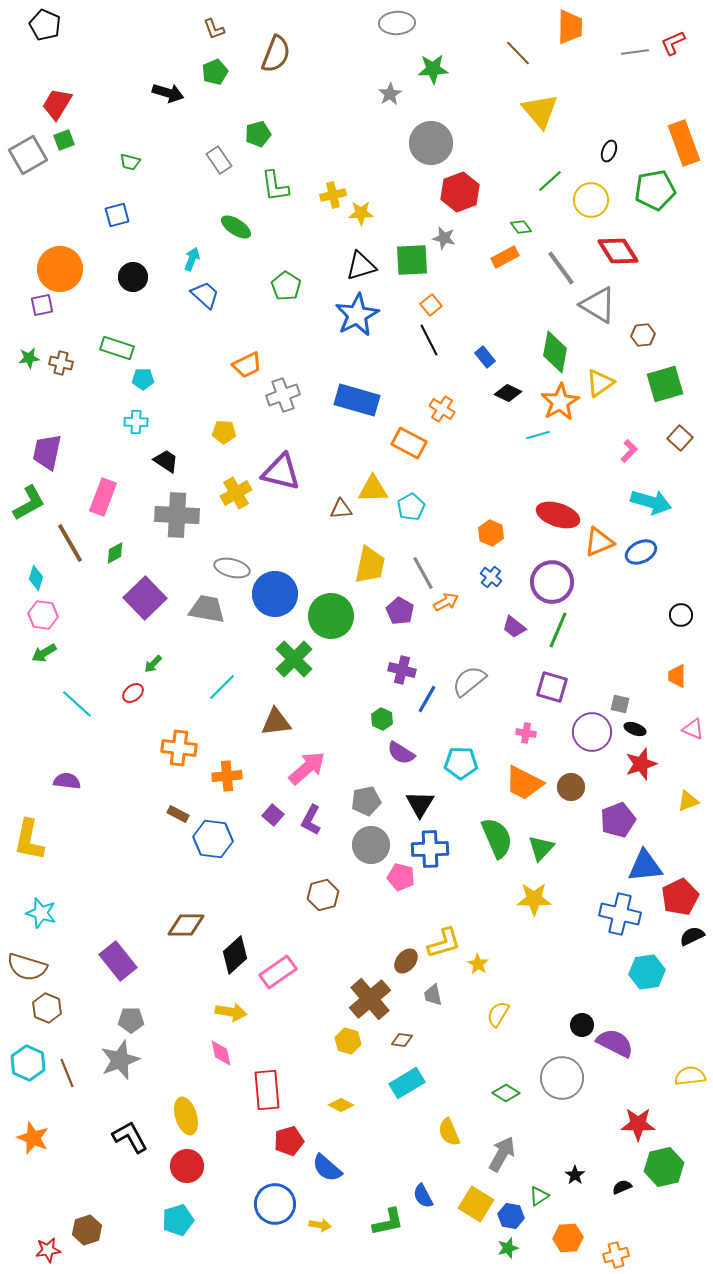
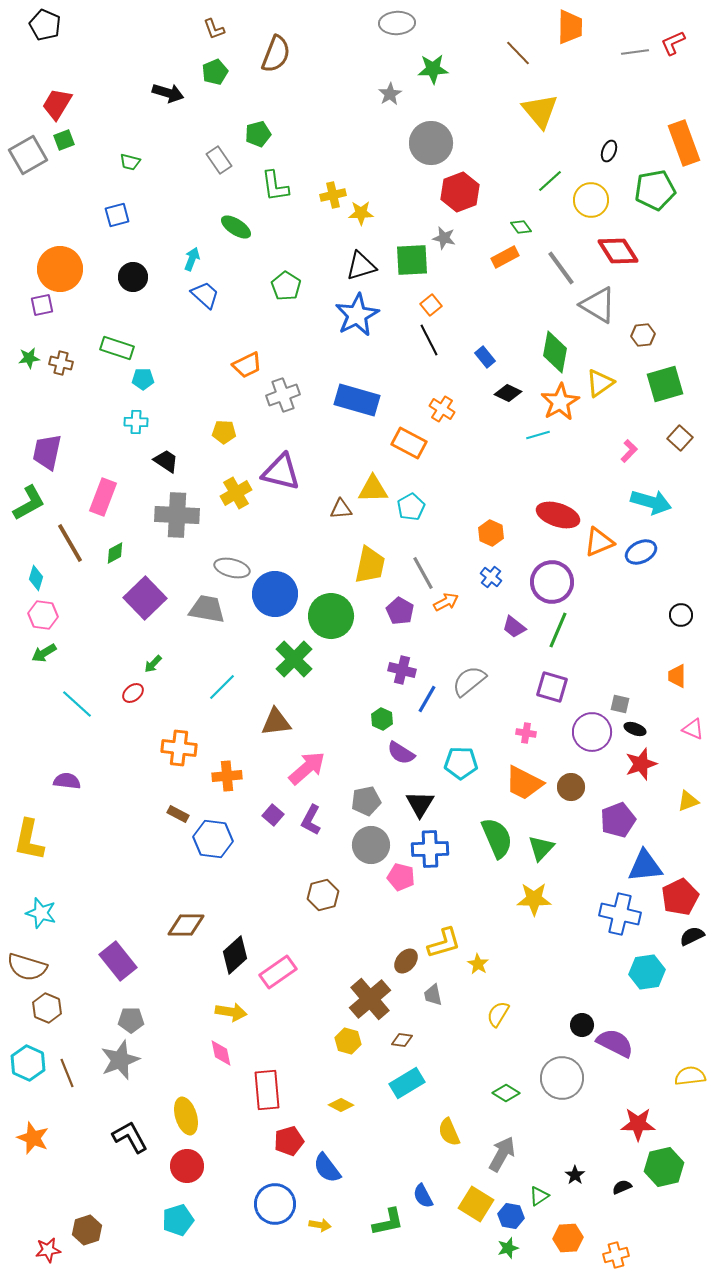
blue semicircle at (327, 1168): rotated 12 degrees clockwise
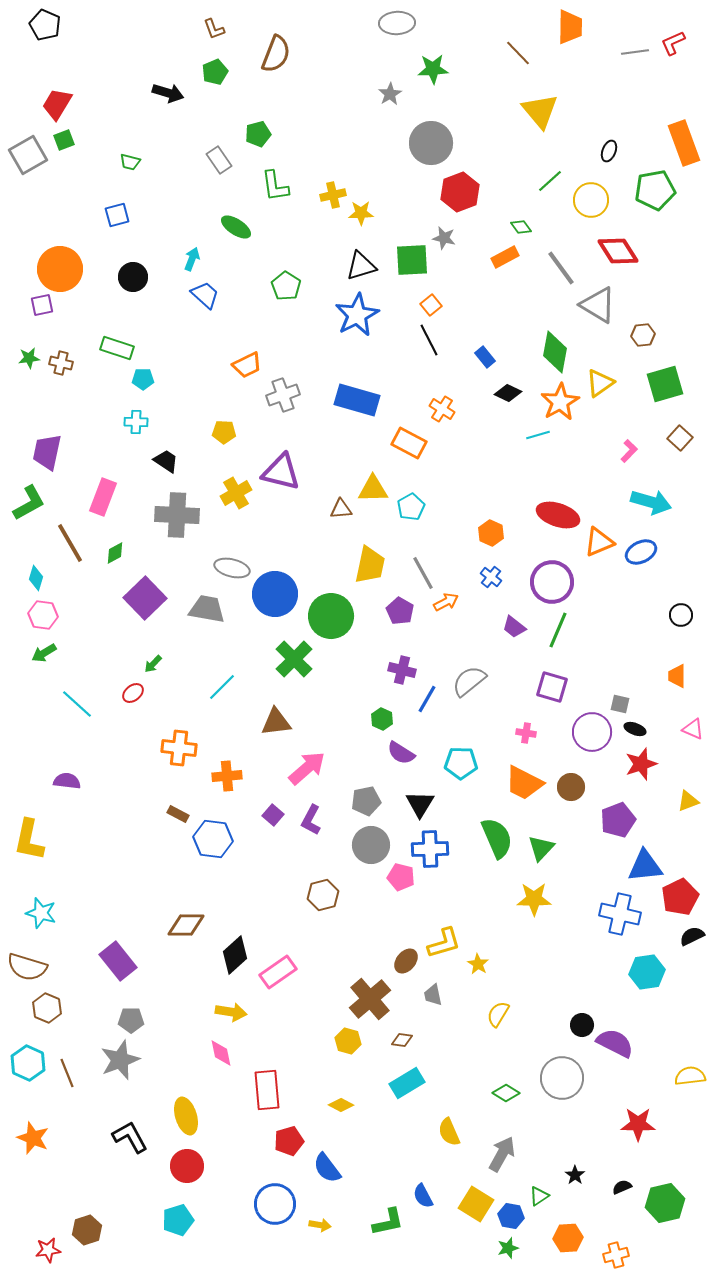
green hexagon at (664, 1167): moved 1 px right, 36 px down
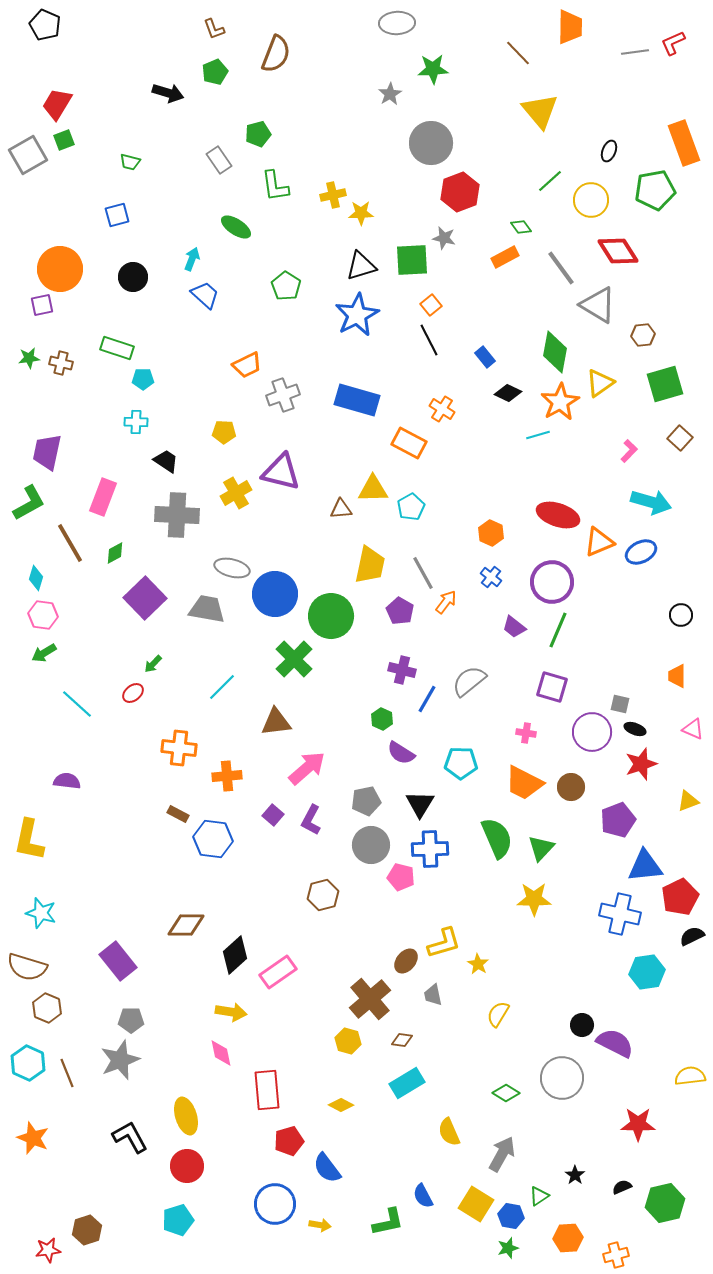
orange arrow at (446, 602): rotated 25 degrees counterclockwise
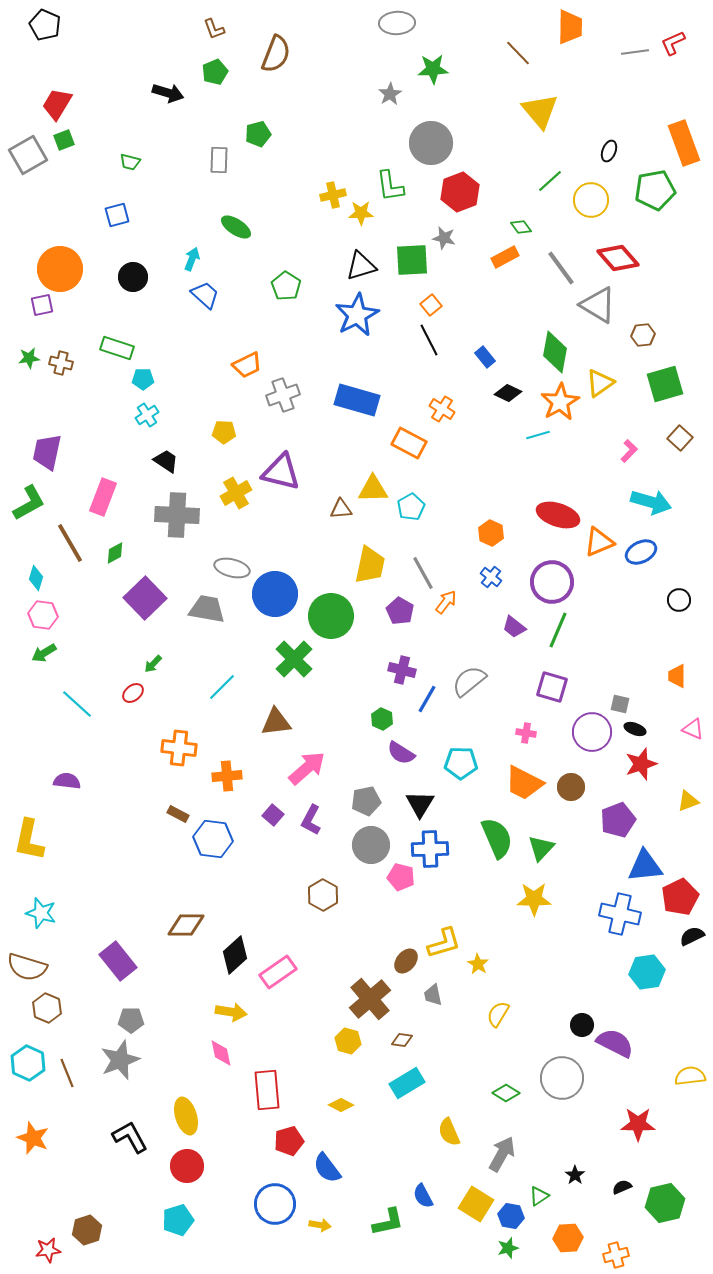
gray rectangle at (219, 160): rotated 36 degrees clockwise
green L-shape at (275, 186): moved 115 px right
red diamond at (618, 251): moved 7 px down; rotated 9 degrees counterclockwise
cyan cross at (136, 422): moved 11 px right, 7 px up; rotated 35 degrees counterclockwise
black circle at (681, 615): moved 2 px left, 15 px up
brown hexagon at (323, 895): rotated 16 degrees counterclockwise
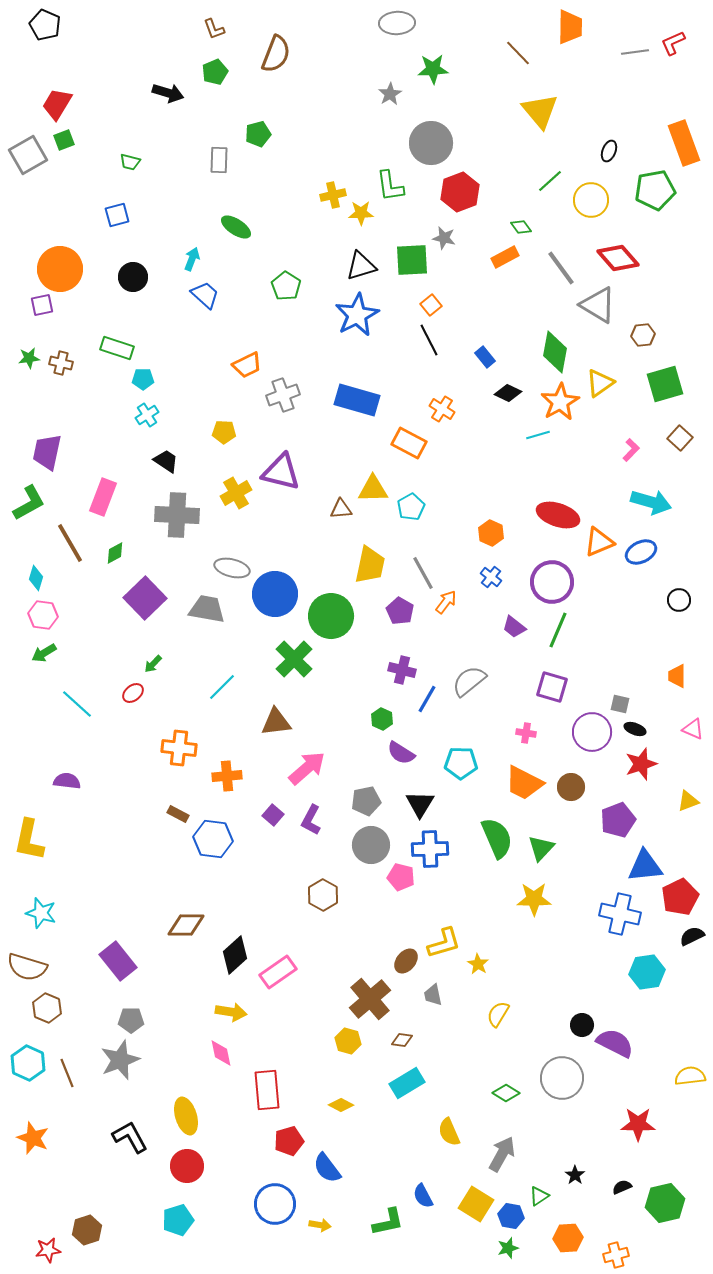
pink L-shape at (629, 451): moved 2 px right, 1 px up
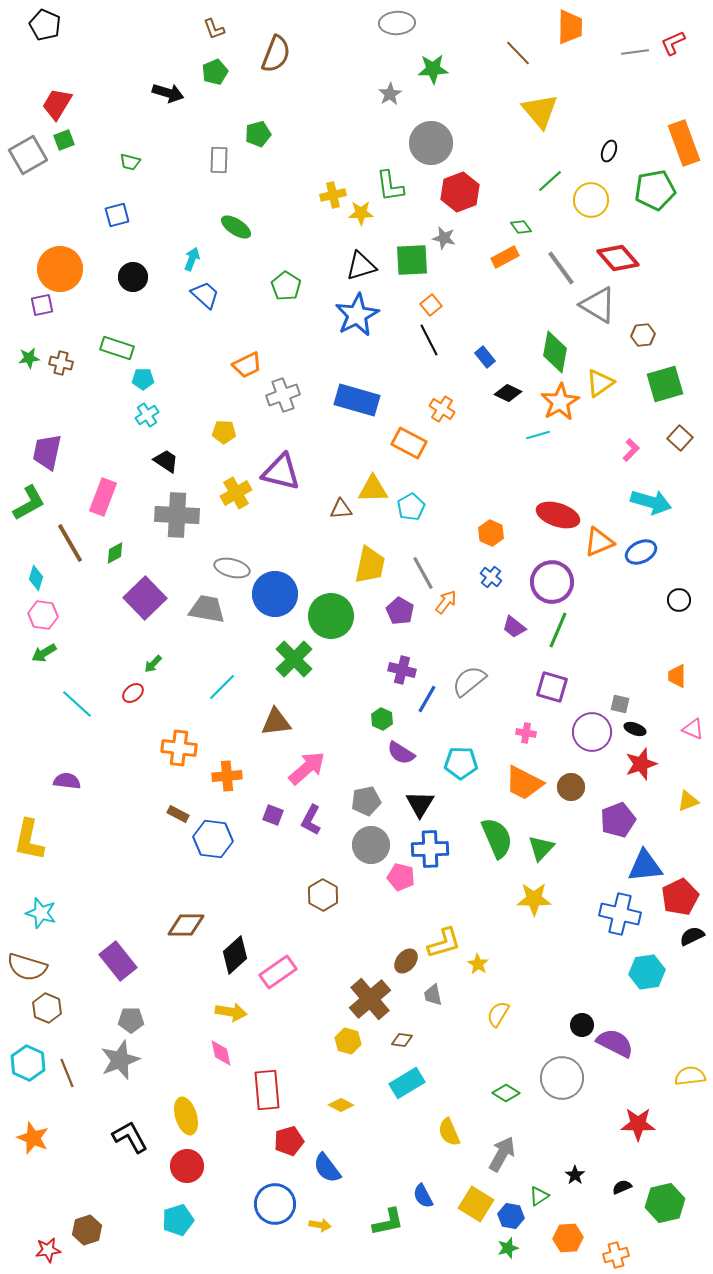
purple square at (273, 815): rotated 20 degrees counterclockwise
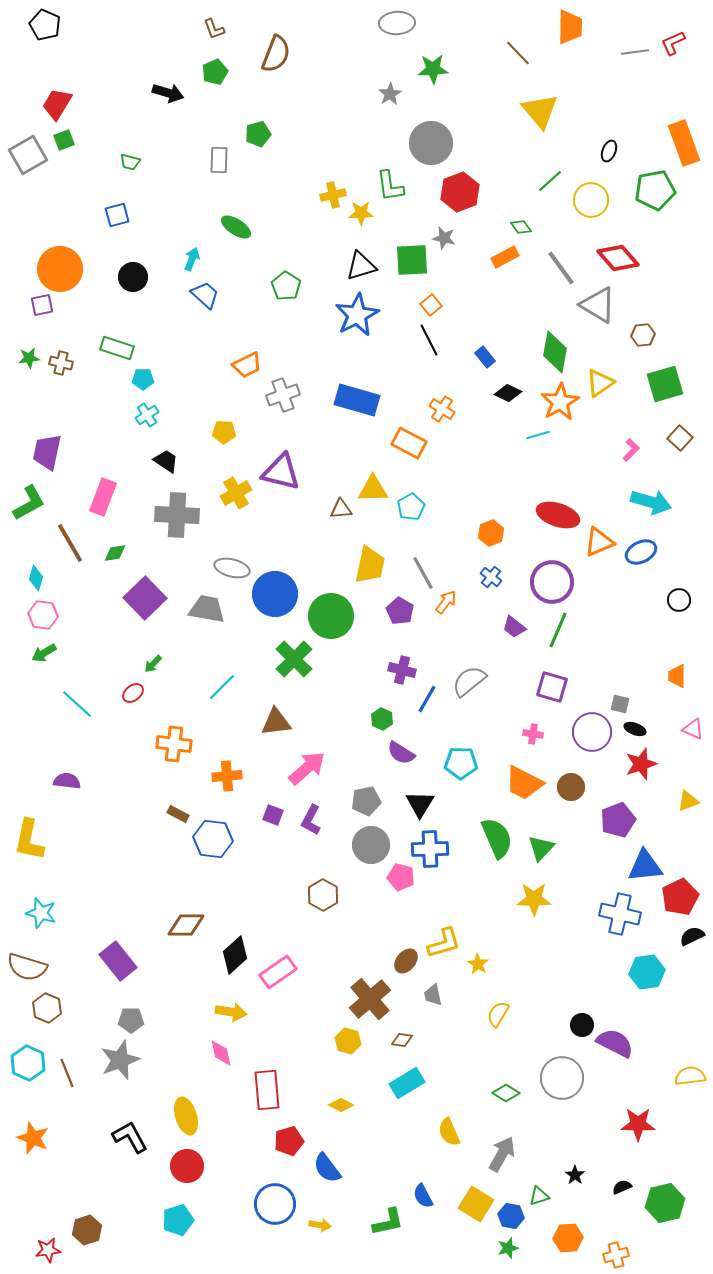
orange hexagon at (491, 533): rotated 15 degrees clockwise
green diamond at (115, 553): rotated 20 degrees clockwise
pink cross at (526, 733): moved 7 px right, 1 px down
orange cross at (179, 748): moved 5 px left, 4 px up
green triangle at (539, 1196): rotated 15 degrees clockwise
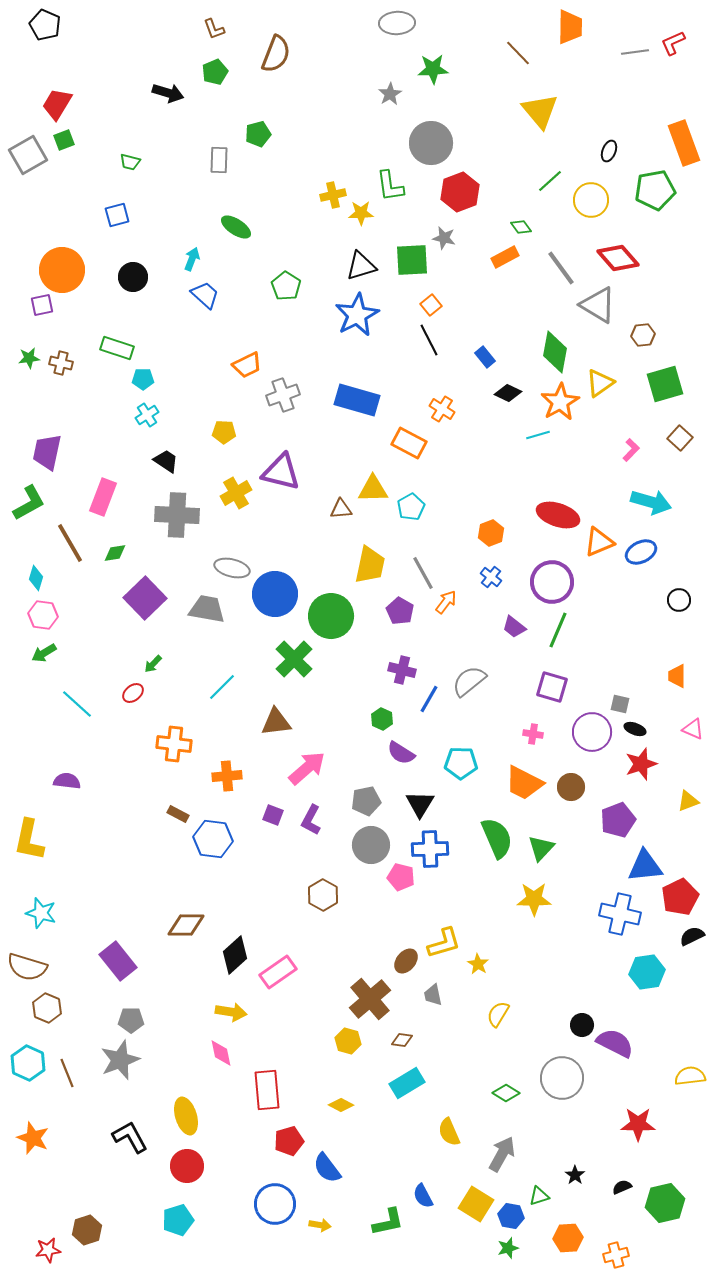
orange circle at (60, 269): moved 2 px right, 1 px down
blue line at (427, 699): moved 2 px right
